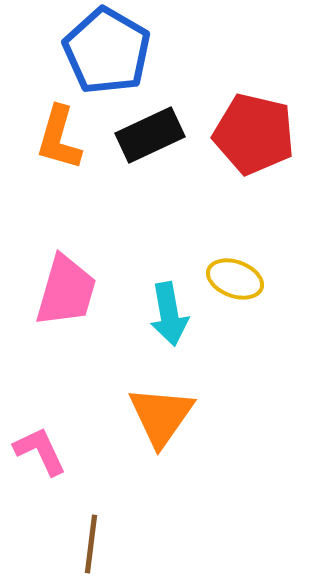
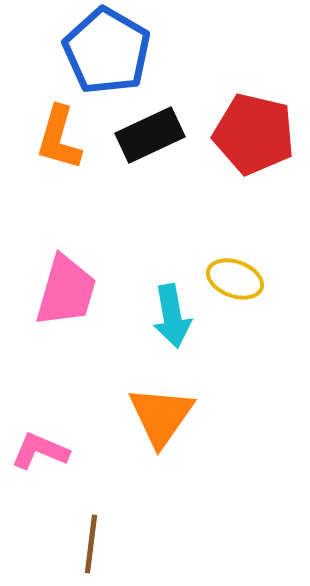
cyan arrow: moved 3 px right, 2 px down
pink L-shape: rotated 42 degrees counterclockwise
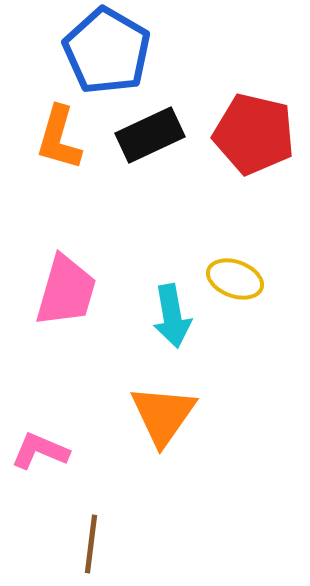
orange triangle: moved 2 px right, 1 px up
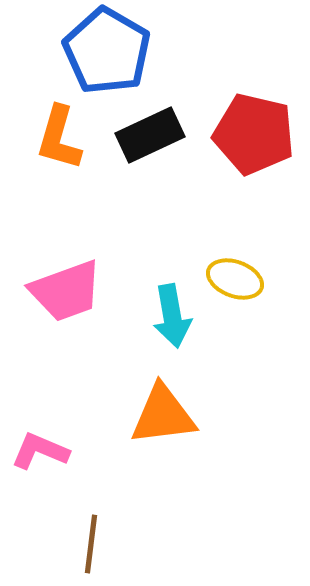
pink trapezoid: rotated 54 degrees clockwise
orange triangle: rotated 48 degrees clockwise
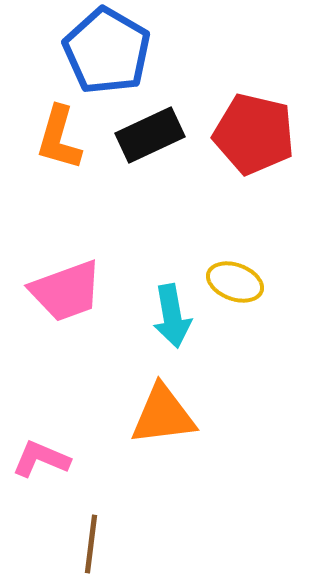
yellow ellipse: moved 3 px down
pink L-shape: moved 1 px right, 8 px down
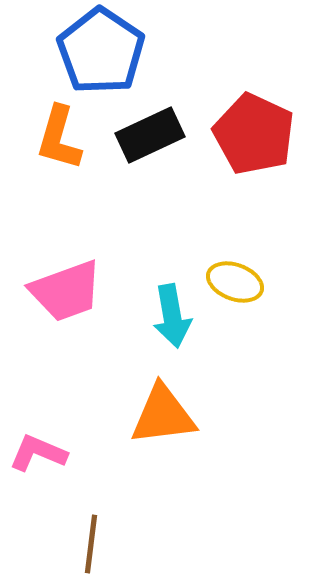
blue pentagon: moved 6 px left; rotated 4 degrees clockwise
red pentagon: rotated 12 degrees clockwise
pink L-shape: moved 3 px left, 6 px up
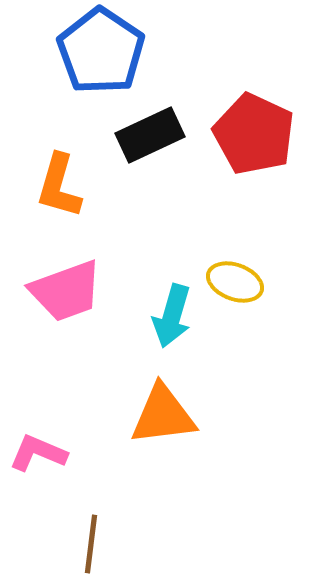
orange L-shape: moved 48 px down
cyan arrow: rotated 26 degrees clockwise
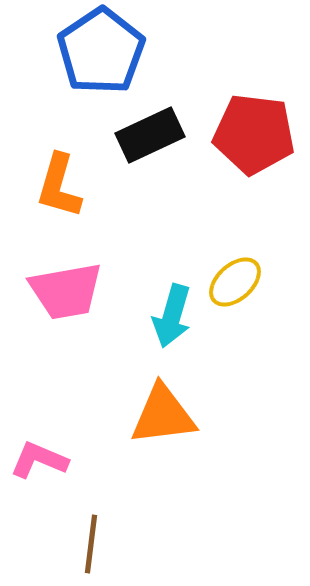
blue pentagon: rotated 4 degrees clockwise
red pentagon: rotated 18 degrees counterclockwise
yellow ellipse: rotated 62 degrees counterclockwise
pink trapezoid: rotated 10 degrees clockwise
pink L-shape: moved 1 px right, 7 px down
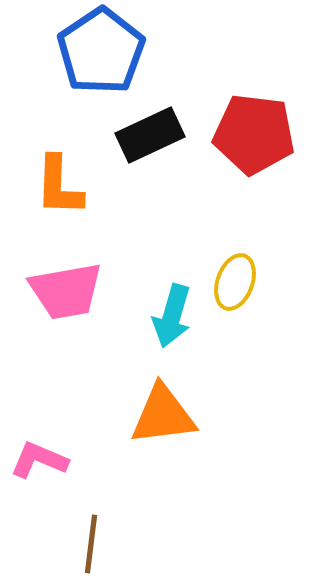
orange L-shape: rotated 14 degrees counterclockwise
yellow ellipse: rotated 28 degrees counterclockwise
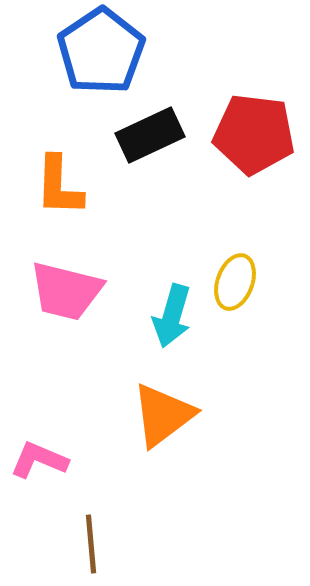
pink trapezoid: rotated 24 degrees clockwise
orange triangle: rotated 30 degrees counterclockwise
brown line: rotated 12 degrees counterclockwise
